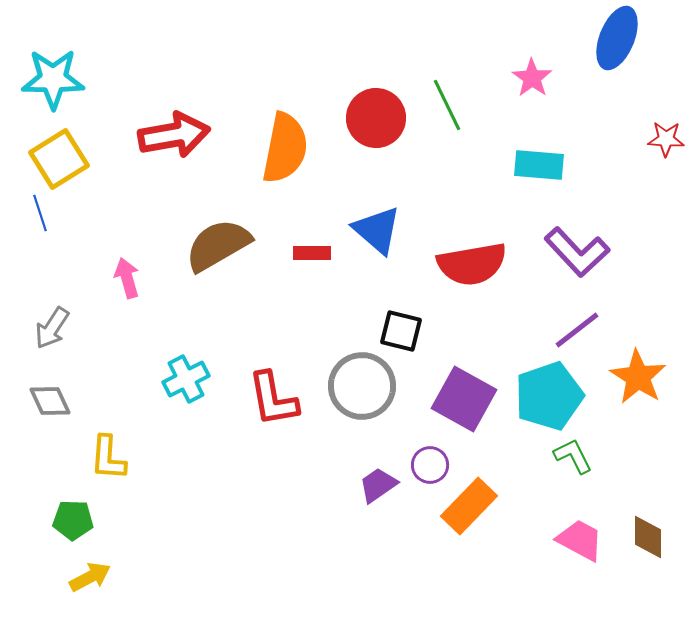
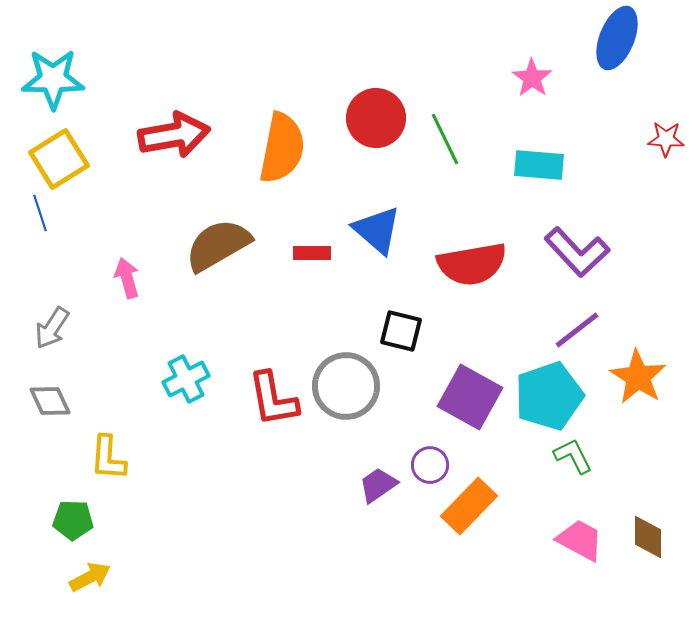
green line: moved 2 px left, 34 px down
orange semicircle: moved 3 px left
gray circle: moved 16 px left
purple square: moved 6 px right, 2 px up
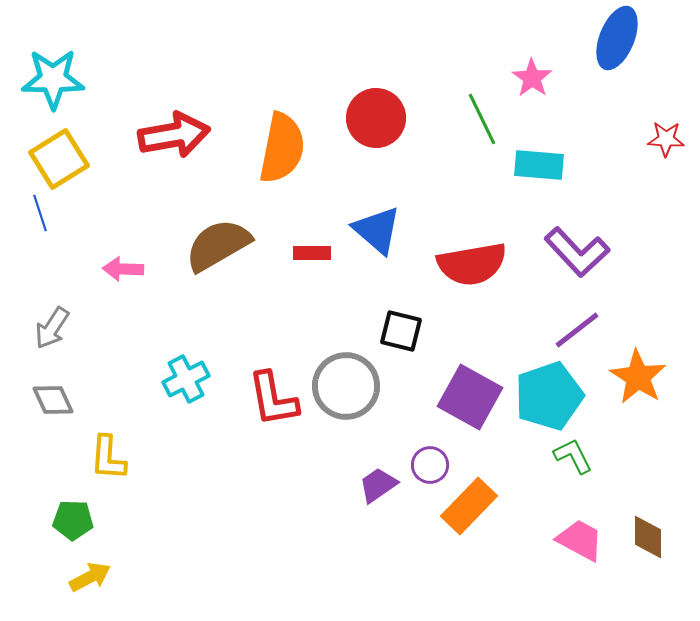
green line: moved 37 px right, 20 px up
pink arrow: moved 4 px left, 9 px up; rotated 72 degrees counterclockwise
gray diamond: moved 3 px right, 1 px up
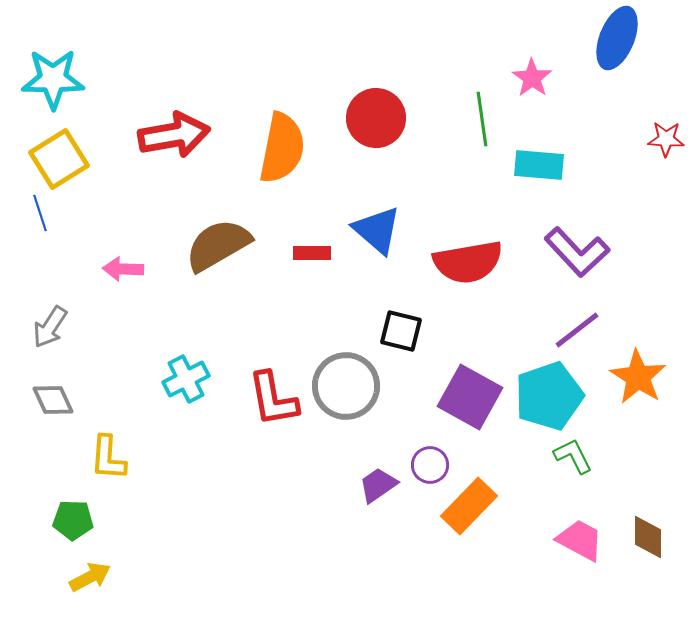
green line: rotated 18 degrees clockwise
red semicircle: moved 4 px left, 2 px up
gray arrow: moved 2 px left, 1 px up
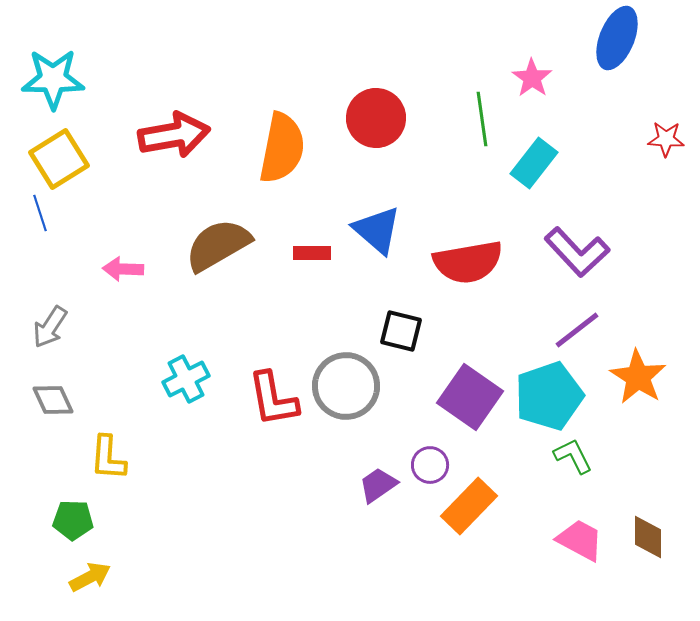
cyan rectangle: moved 5 px left, 2 px up; rotated 57 degrees counterclockwise
purple square: rotated 6 degrees clockwise
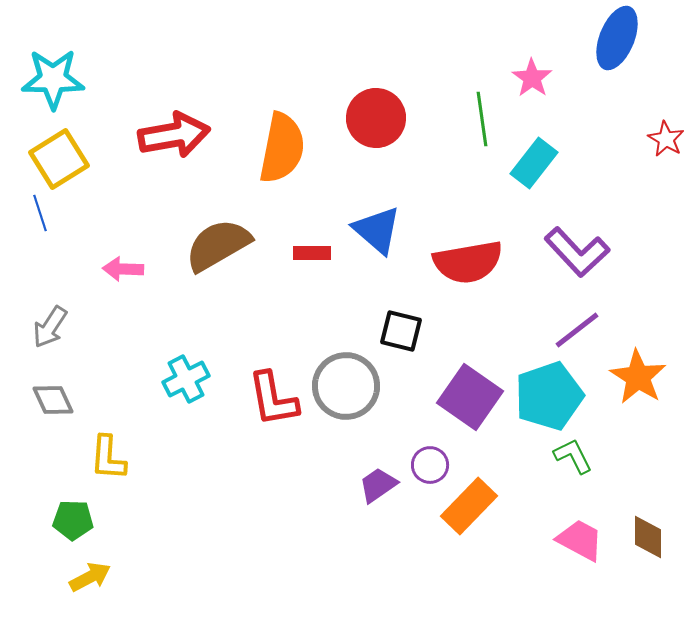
red star: rotated 27 degrees clockwise
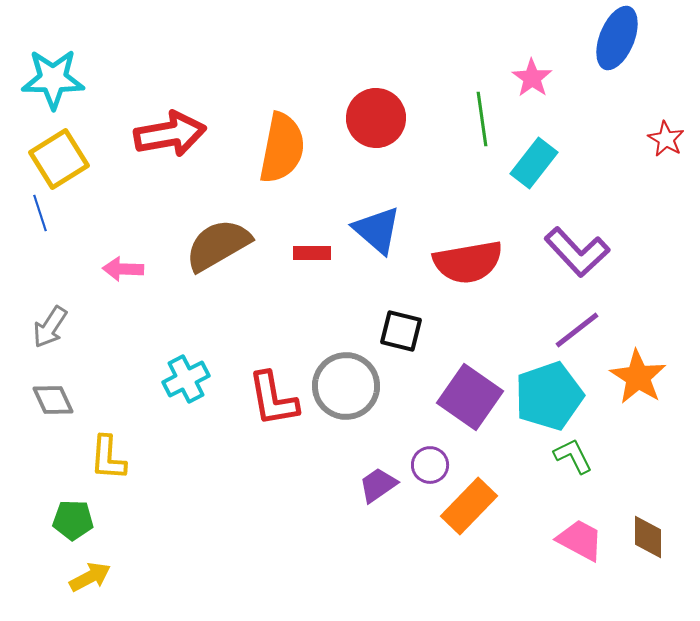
red arrow: moved 4 px left, 1 px up
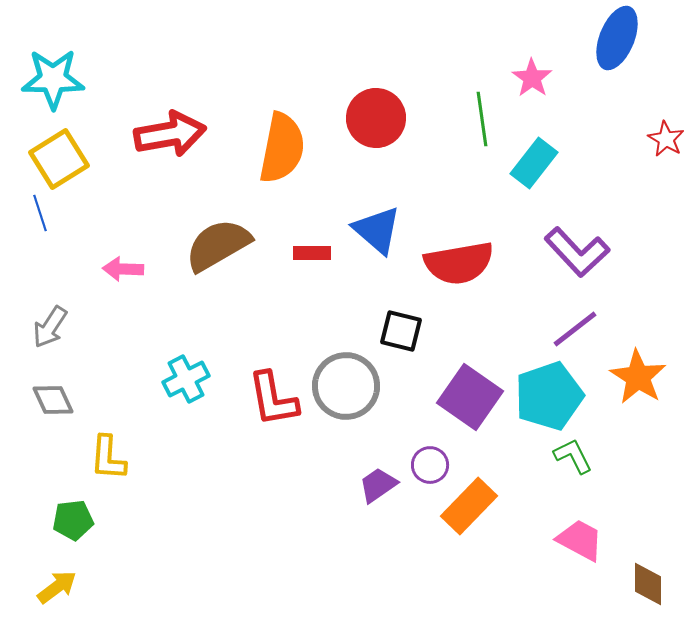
red semicircle: moved 9 px left, 1 px down
purple line: moved 2 px left, 1 px up
green pentagon: rotated 9 degrees counterclockwise
brown diamond: moved 47 px down
yellow arrow: moved 33 px left, 10 px down; rotated 9 degrees counterclockwise
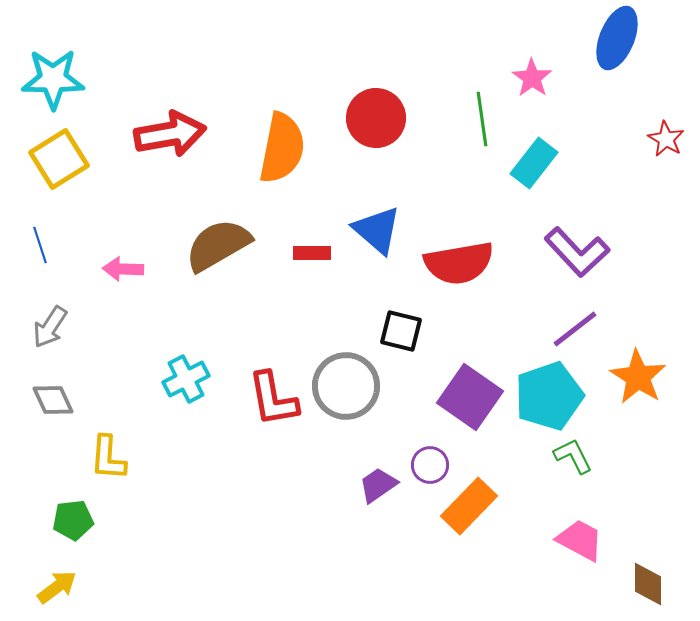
blue line: moved 32 px down
